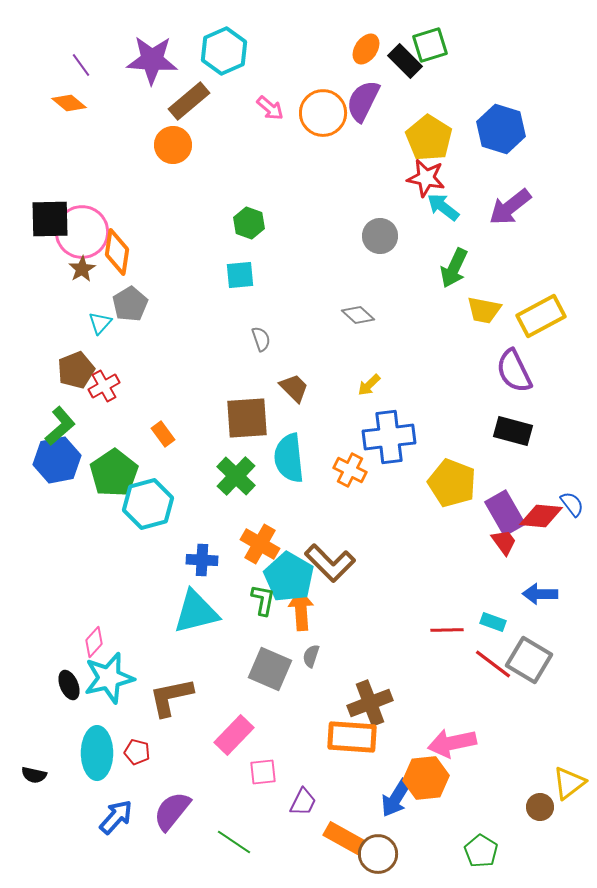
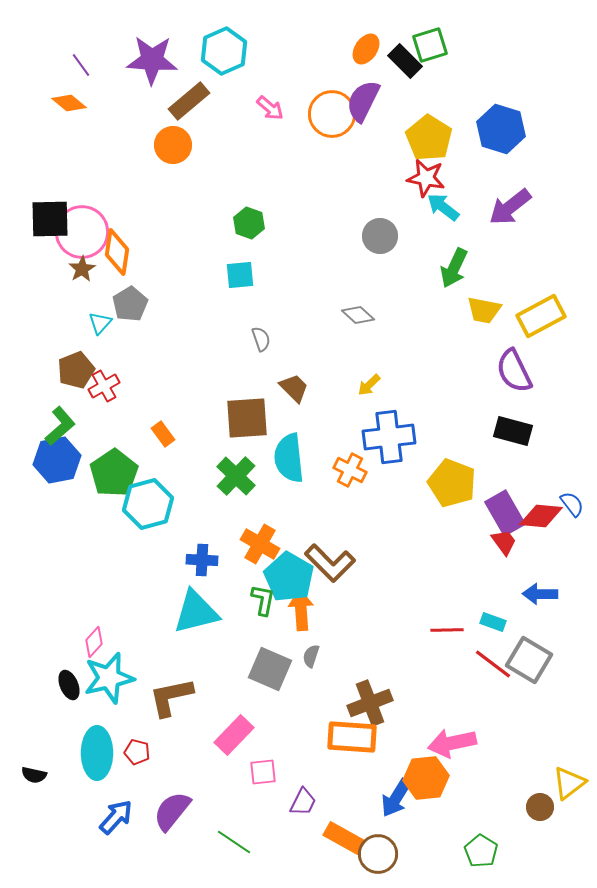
orange circle at (323, 113): moved 9 px right, 1 px down
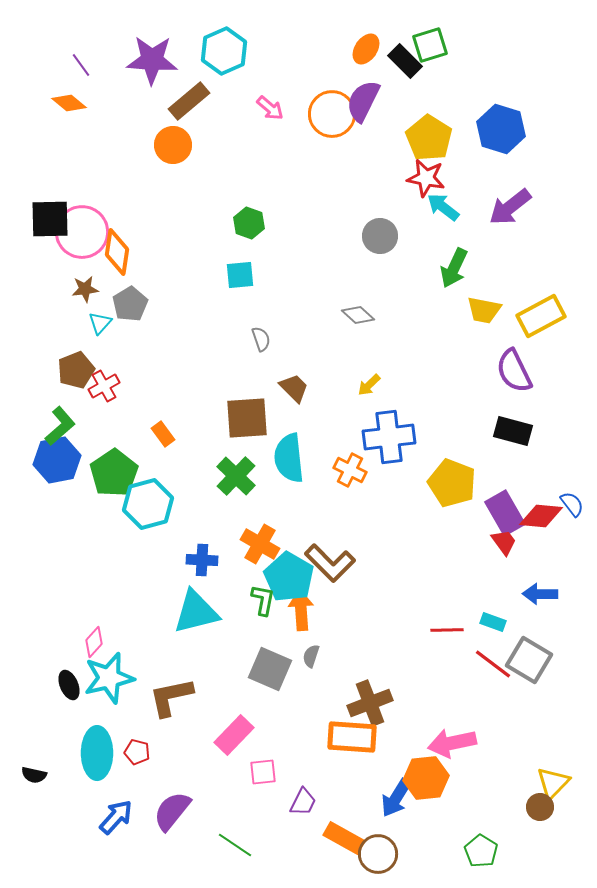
brown star at (82, 269): moved 3 px right, 20 px down; rotated 24 degrees clockwise
yellow triangle at (569, 783): moved 16 px left; rotated 9 degrees counterclockwise
green line at (234, 842): moved 1 px right, 3 px down
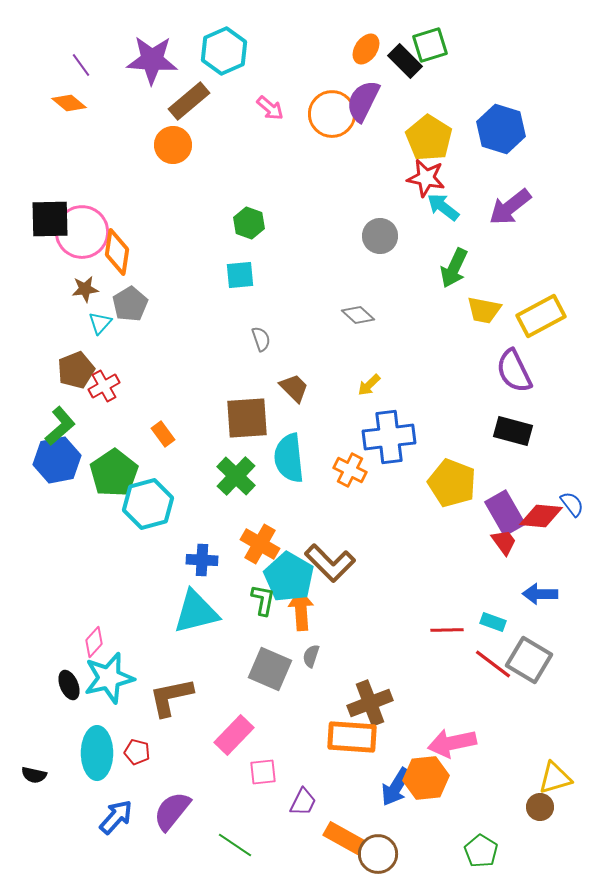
yellow triangle at (553, 783): moved 2 px right, 5 px up; rotated 30 degrees clockwise
blue arrow at (396, 798): moved 11 px up
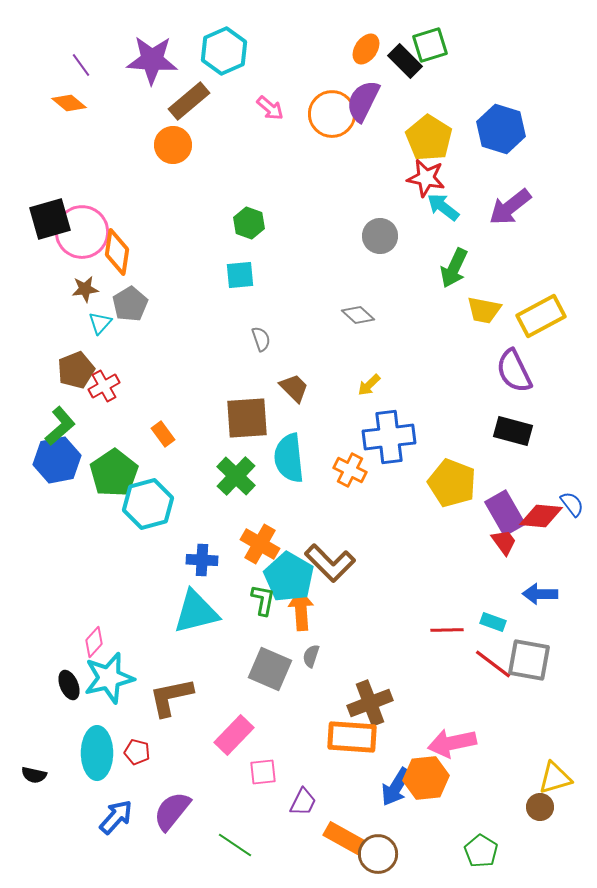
black square at (50, 219): rotated 15 degrees counterclockwise
gray square at (529, 660): rotated 21 degrees counterclockwise
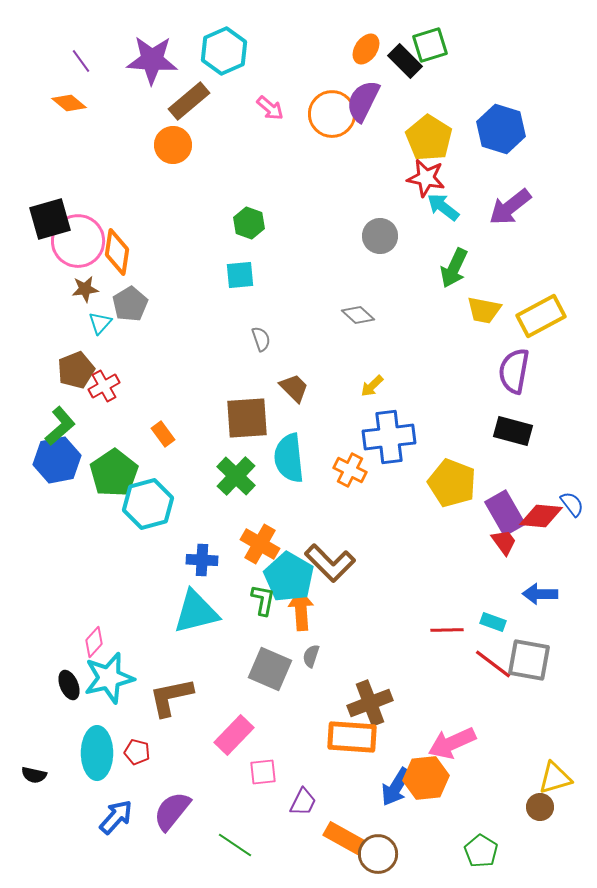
purple line at (81, 65): moved 4 px up
pink circle at (82, 232): moved 4 px left, 9 px down
purple semicircle at (514, 371): rotated 36 degrees clockwise
yellow arrow at (369, 385): moved 3 px right, 1 px down
pink arrow at (452, 743): rotated 12 degrees counterclockwise
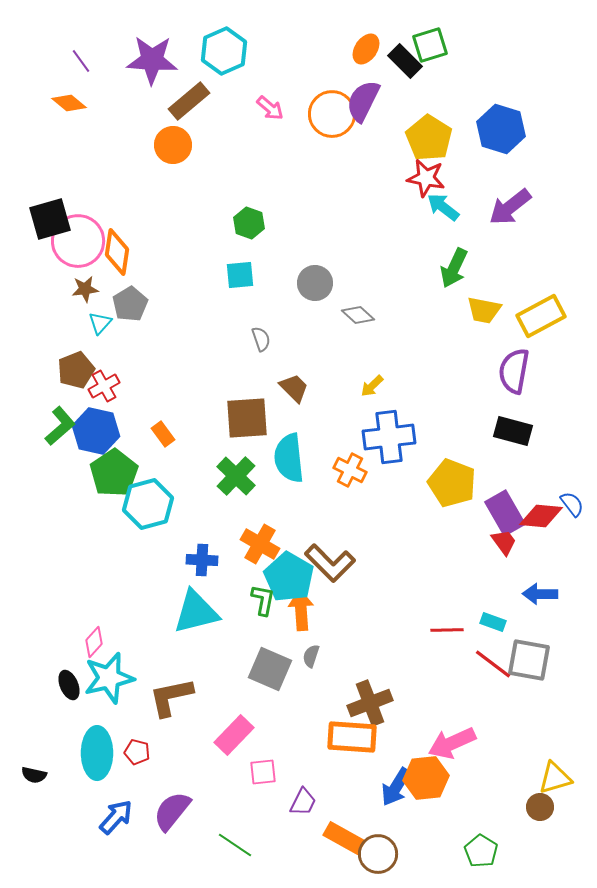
gray circle at (380, 236): moved 65 px left, 47 px down
blue hexagon at (57, 460): moved 39 px right, 29 px up; rotated 24 degrees clockwise
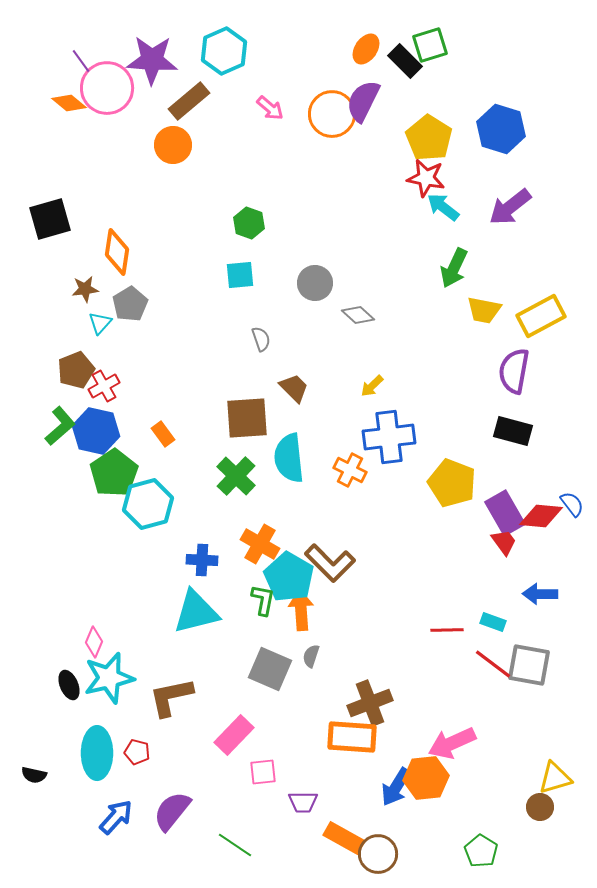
pink circle at (78, 241): moved 29 px right, 153 px up
pink diamond at (94, 642): rotated 20 degrees counterclockwise
gray square at (529, 660): moved 5 px down
purple trapezoid at (303, 802): rotated 64 degrees clockwise
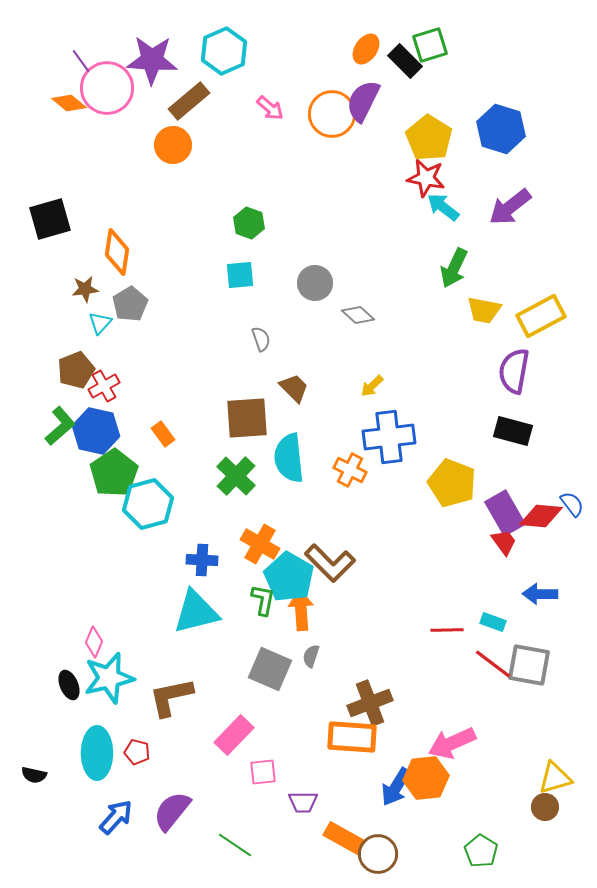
brown circle at (540, 807): moved 5 px right
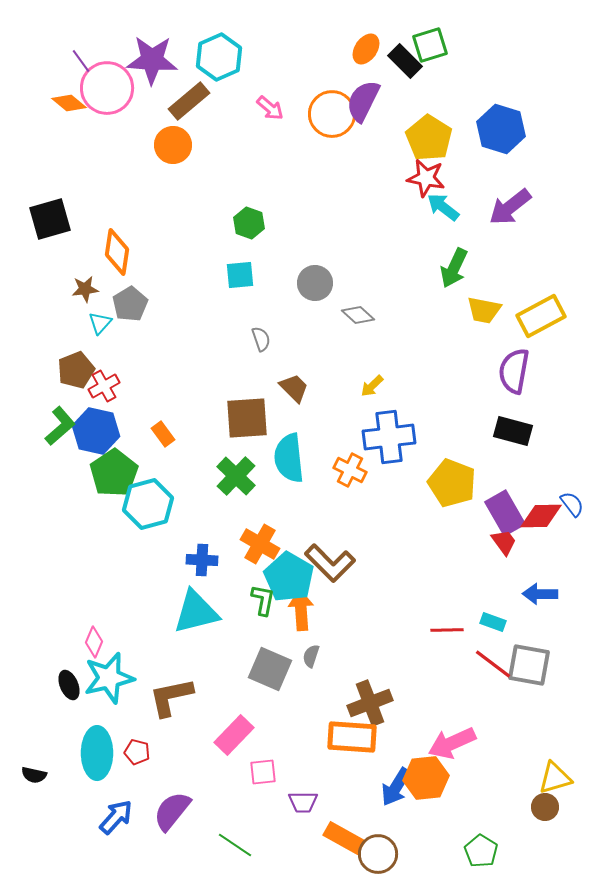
cyan hexagon at (224, 51): moved 5 px left, 6 px down
red diamond at (541, 516): rotated 6 degrees counterclockwise
